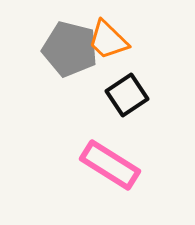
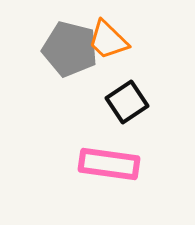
black square: moved 7 px down
pink rectangle: moved 1 px left, 1 px up; rotated 24 degrees counterclockwise
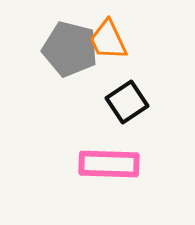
orange trapezoid: rotated 21 degrees clockwise
pink rectangle: rotated 6 degrees counterclockwise
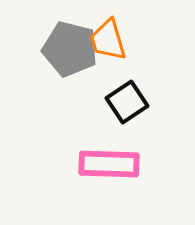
orange trapezoid: rotated 9 degrees clockwise
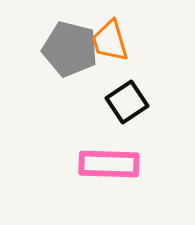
orange trapezoid: moved 2 px right, 1 px down
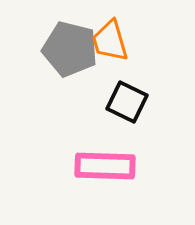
black square: rotated 30 degrees counterclockwise
pink rectangle: moved 4 px left, 2 px down
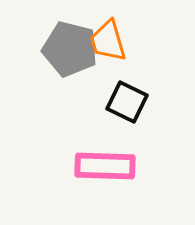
orange trapezoid: moved 2 px left
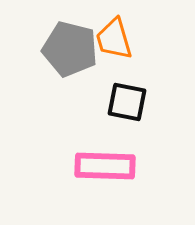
orange trapezoid: moved 6 px right, 2 px up
black square: rotated 15 degrees counterclockwise
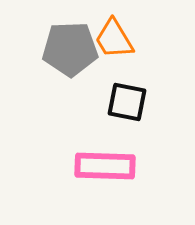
orange trapezoid: rotated 15 degrees counterclockwise
gray pentagon: rotated 16 degrees counterclockwise
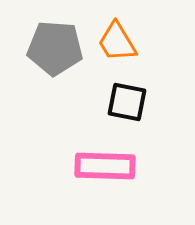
orange trapezoid: moved 3 px right, 3 px down
gray pentagon: moved 15 px left, 1 px up; rotated 6 degrees clockwise
